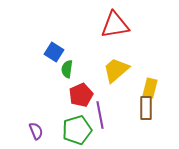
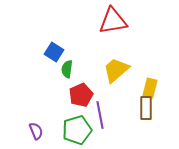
red triangle: moved 2 px left, 4 px up
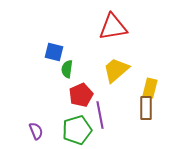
red triangle: moved 6 px down
blue square: rotated 18 degrees counterclockwise
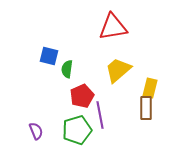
blue square: moved 5 px left, 4 px down
yellow trapezoid: moved 2 px right
red pentagon: moved 1 px right, 1 px down
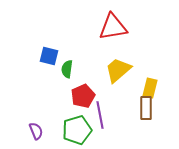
red pentagon: moved 1 px right
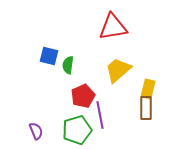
green semicircle: moved 1 px right, 4 px up
yellow rectangle: moved 2 px left, 1 px down
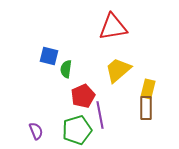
green semicircle: moved 2 px left, 4 px down
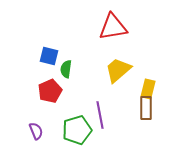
red pentagon: moved 33 px left, 5 px up
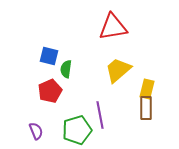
yellow rectangle: moved 1 px left
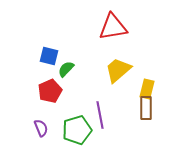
green semicircle: rotated 36 degrees clockwise
purple semicircle: moved 5 px right, 3 px up
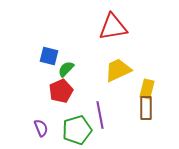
yellow trapezoid: rotated 16 degrees clockwise
red pentagon: moved 11 px right
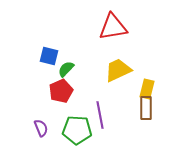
green pentagon: rotated 20 degrees clockwise
